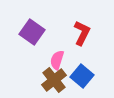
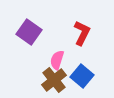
purple square: moved 3 px left
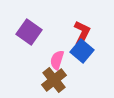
blue square: moved 25 px up
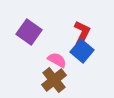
pink semicircle: rotated 102 degrees clockwise
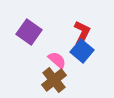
pink semicircle: rotated 12 degrees clockwise
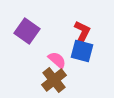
purple square: moved 2 px left, 1 px up
blue square: rotated 25 degrees counterclockwise
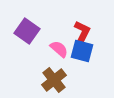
pink semicircle: moved 2 px right, 11 px up
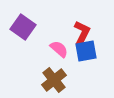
purple square: moved 4 px left, 4 px up
blue square: moved 4 px right; rotated 25 degrees counterclockwise
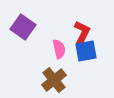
pink semicircle: rotated 36 degrees clockwise
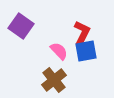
purple square: moved 2 px left, 1 px up
pink semicircle: moved 2 px down; rotated 30 degrees counterclockwise
